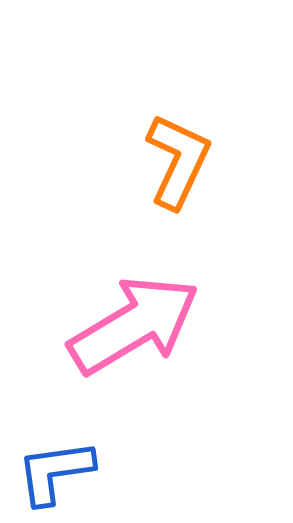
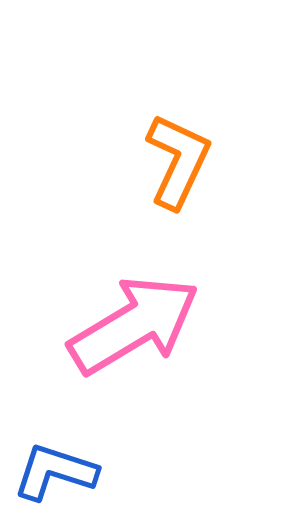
blue L-shape: rotated 26 degrees clockwise
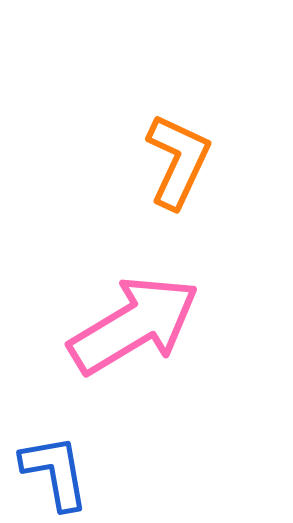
blue L-shape: rotated 62 degrees clockwise
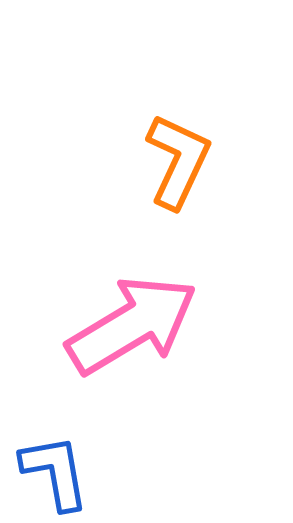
pink arrow: moved 2 px left
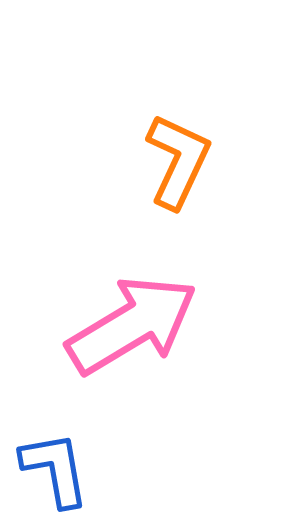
blue L-shape: moved 3 px up
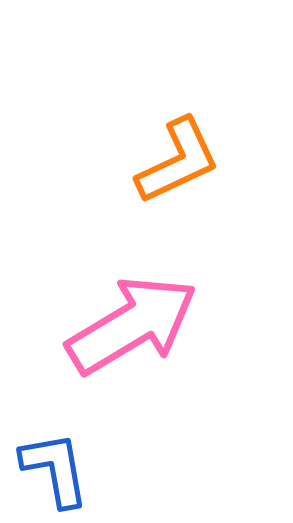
orange L-shape: rotated 40 degrees clockwise
